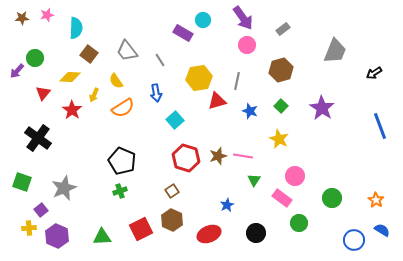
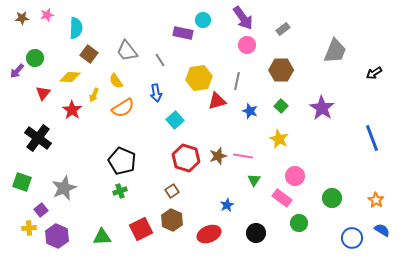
purple rectangle at (183, 33): rotated 18 degrees counterclockwise
brown hexagon at (281, 70): rotated 15 degrees clockwise
blue line at (380, 126): moved 8 px left, 12 px down
blue circle at (354, 240): moved 2 px left, 2 px up
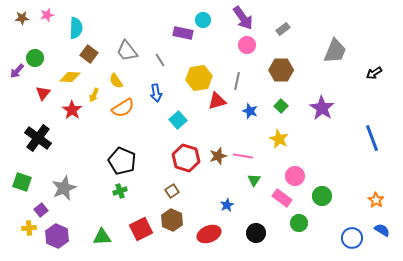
cyan square at (175, 120): moved 3 px right
green circle at (332, 198): moved 10 px left, 2 px up
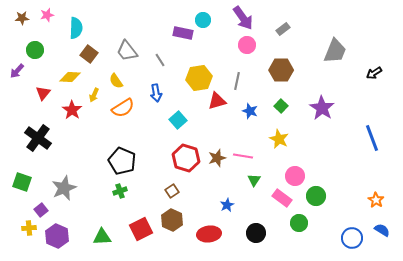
green circle at (35, 58): moved 8 px up
brown star at (218, 156): moved 1 px left, 2 px down
green circle at (322, 196): moved 6 px left
red ellipse at (209, 234): rotated 15 degrees clockwise
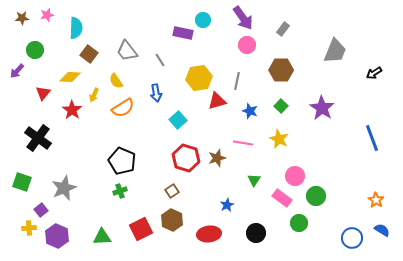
gray rectangle at (283, 29): rotated 16 degrees counterclockwise
pink line at (243, 156): moved 13 px up
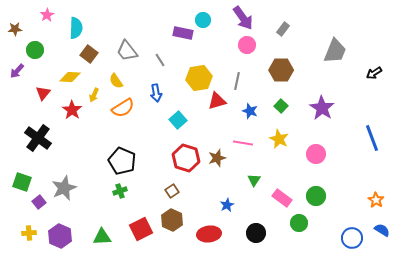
pink star at (47, 15): rotated 16 degrees counterclockwise
brown star at (22, 18): moved 7 px left, 11 px down
pink circle at (295, 176): moved 21 px right, 22 px up
purple square at (41, 210): moved 2 px left, 8 px up
yellow cross at (29, 228): moved 5 px down
purple hexagon at (57, 236): moved 3 px right
